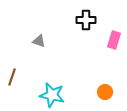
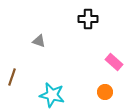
black cross: moved 2 px right, 1 px up
pink rectangle: moved 22 px down; rotated 66 degrees counterclockwise
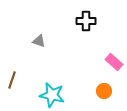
black cross: moved 2 px left, 2 px down
brown line: moved 3 px down
orange circle: moved 1 px left, 1 px up
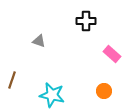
pink rectangle: moved 2 px left, 8 px up
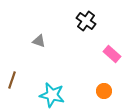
black cross: rotated 36 degrees clockwise
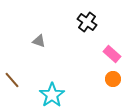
black cross: moved 1 px right, 1 px down
brown line: rotated 60 degrees counterclockwise
orange circle: moved 9 px right, 12 px up
cyan star: rotated 25 degrees clockwise
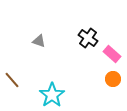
black cross: moved 1 px right, 16 px down
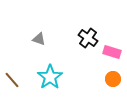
gray triangle: moved 2 px up
pink rectangle: moved 2 px up; rotated 24 degrees counterclockwise
cyan star: moved 2 px left, 18 px up
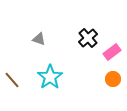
black cross: rotated 12 degrees clockwise
pink rectangle: rotated 54 degrees counterclockwise
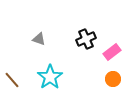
black cross: moved 2 px left, 1 px down; rotated 18 degrees clockwise
